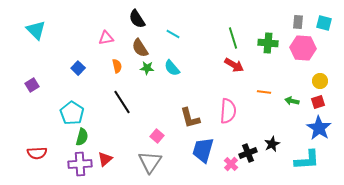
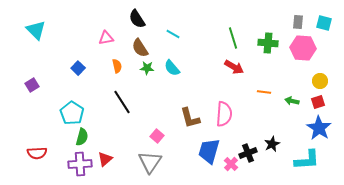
red arrow: moved 2 px down
pink semicircle: moved 4 px left, 3 px down
blue trapezoid: moved 6 px right, 1 px down
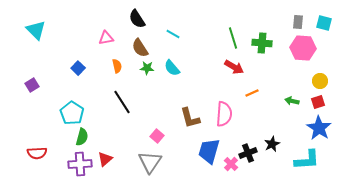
green cross: moved 6 px left
orange line: moved 12 px left, 1 px down; rotated 32 degrees counterclockwise
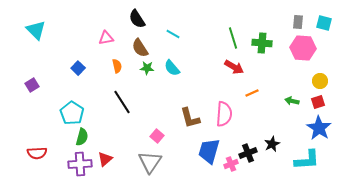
pink cross: rotated 24 degrees clockwise
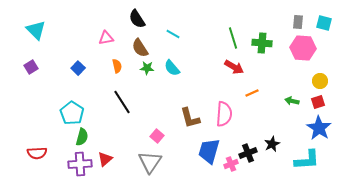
purple square: moved 1 px left, 18 px up
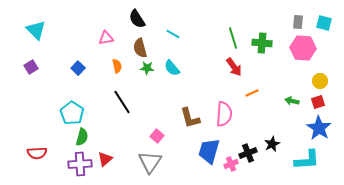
brown semicircle: rotated 18 degrees clockwise
red arrow: rotated 24 degrees clockwise
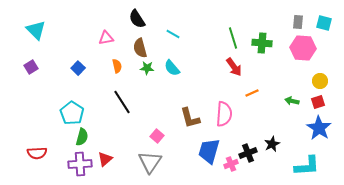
cyan L-shape: moved 6 px down
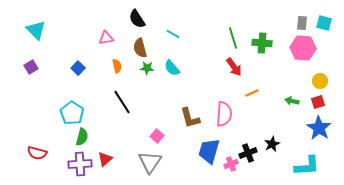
gray rectangle: moved 4 px right, 1 px down
red semicircle: rotated 18 degrees clockwise
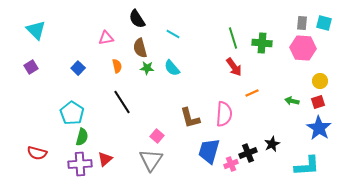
gray triangle: moved 1 px right, 2 px up
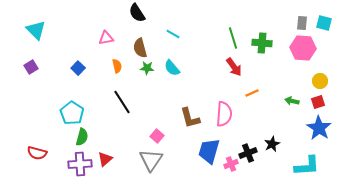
black semicircle: moved 6 px up
